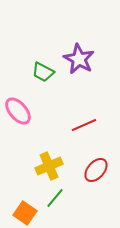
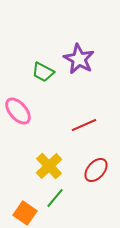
yellow cross: rotated 20 degrees counterclockwise
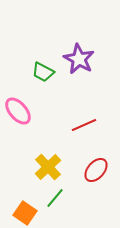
yellow cross: moved 1 px left, 1 px down
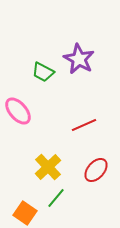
green line: moved 1 px right
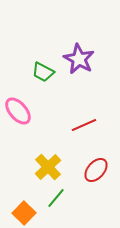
orange square: moved 1 px left; rotated 10 degrees clockwise
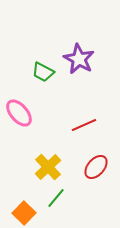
pink ellipse: moved 1 px right, 2 px down
red ellipse: moved 3 px up
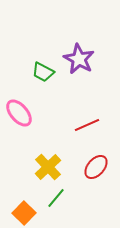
red line: moved 3 px right
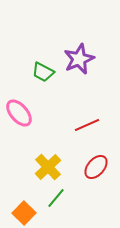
purple star: rotated 20 degrees clockwise
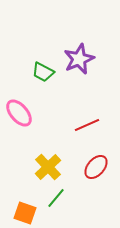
orange square: moved 1 px right; rotated 25 degrees counterclockwise
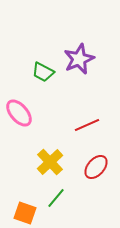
yellow cross: moved 2 px right, 5 px up
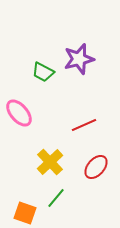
purple star: rotated 8 degrees clockwise
red line: moved 3 px left
